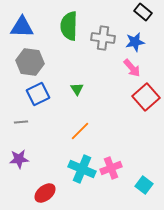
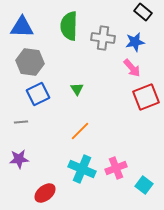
red square: rotated 20 degrees clockwise
pink cross: moved 5 px right
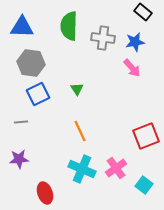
gray hexagon: moved 1 px right, 1 px down
red square: moved 39 px down
orange line: rotated 70 degrees counterclockwise
pink cross: rotated 15 degrees counterclockwise
red ellipse: rotated 70 degrees counterclockwise
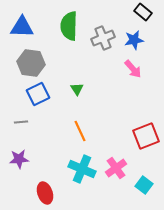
gray cross: rotated 30 degrees counterclockwise
blue star: moved 1 px left, 2 px up
pink arrow: moved 1 px right, 1 px down
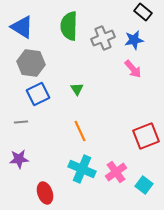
blue triangle: rotated 30 degrees clockwise
pink cross: moved 4 px down
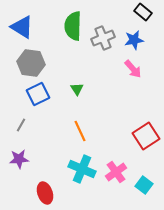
green semicircle: moved 4 px right
gray line: moved 3 px down; rotated 56 degrees counterclockwise
red square: rotated 12 degrees counterclockwise
